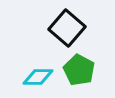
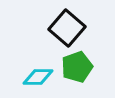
green pentagon: moved 2 px left, 3 px up; rotated 24 degrees clockwise
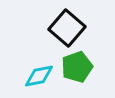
cyan diamond: moved 1 px right, 1 px up; rotated 12 degrees counterclockwise
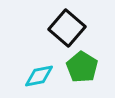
green pentagon: moved 5 px right; rotated 20 degrees counterclockwise
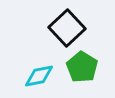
black square: rotated 6 degrees clockwise
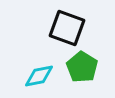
black square: rotated 27 degrees counterclockwise
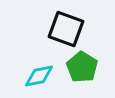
black square: moved 1 px left, 1 px down
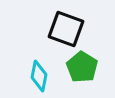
cyan diamond: rotated 68 degrees counterclockwise
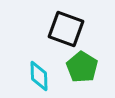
cyan diamond: rotated 12 degrees counterclockwise
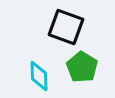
black square: moved 2 px up
